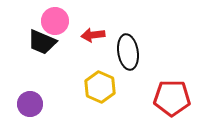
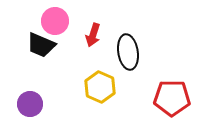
red arrow: rotated 65 degrees counterclockwise
black trapezoid: moved 1 px left, 3 px down
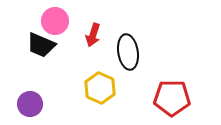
yellow hexagon: moved 1 px down
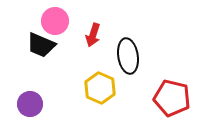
black ellipse: moved 4 px down
red pentagon: rotated 12 degrees clockwise
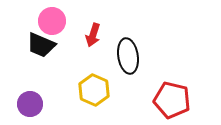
pink circle: moved 3 px left
yellow hexagon: moved 6 px left, 2 px down
red pentagon: moved 2 px down
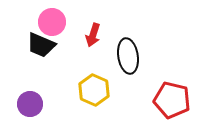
pink circle: moved 1 px down
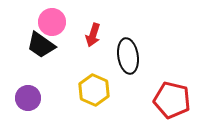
black trapezoid: rotated 12 degrees clockwise
purple circle: moved 2 px left, 6 px up
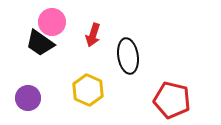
black trapezoid: moved 1 px left, 2 px up
yellow hexagon: moved 6 px left
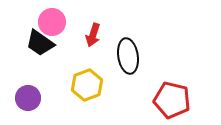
yellow hexagon: moved 1 px left, 5 px up; rotated 16 degrees clockwise
